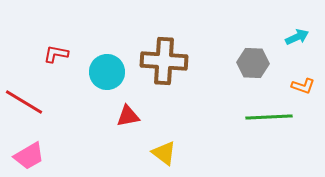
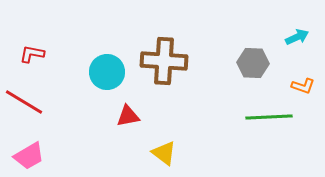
red L-shape: moved 24 px left
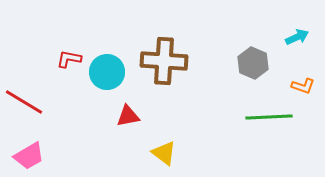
red L-shape: moved 37 px right, 5 px down
gray hexagon: rotated 20 degrees clockwise
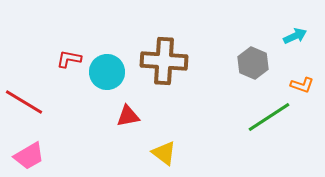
cyan arrow: moved 2 px left, 1 px up
orange L-shape: moved 1 px left, 1 px up
green line: rotated 30 degrees counterclockwise
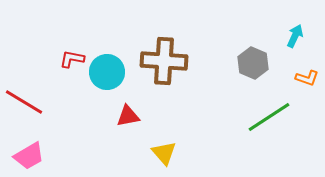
cyan arrow: rotated 40 degrees counterclockwise
red L-shape: moved 3 px right
orange L-shape: moved 5 px right, 7 px up
yellow triangle: rotated 12 degrees clockwise
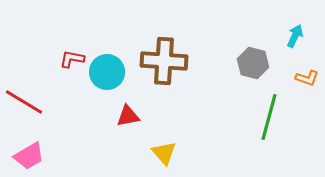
gray hexagon: rotated 8 degrees counterclockwise
green line: rotated 42 degrees counterclockwise
